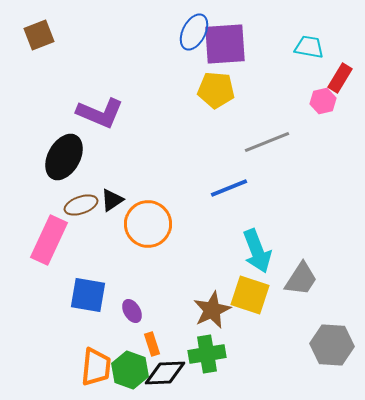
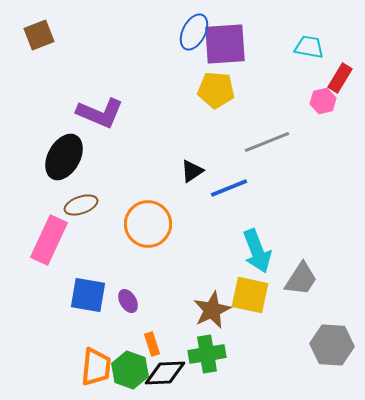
black triangle: moved 80 px right, 29 px up
yellow square: rotated 6 degrees counterclockwise
purple ellipse: moved 4 px left, 10 px up
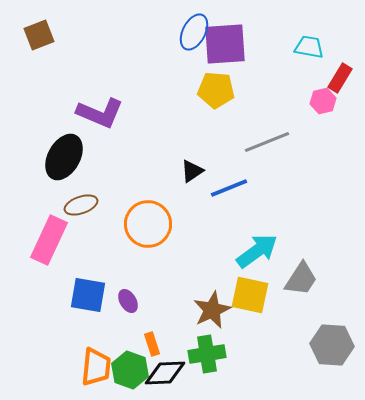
cyan arrow: rotated 105 degrees counterclockwise
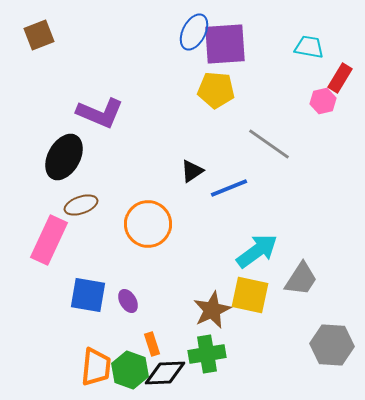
gray line: moved 2 px right, 2 px down; rotated 57 degrees clockwise
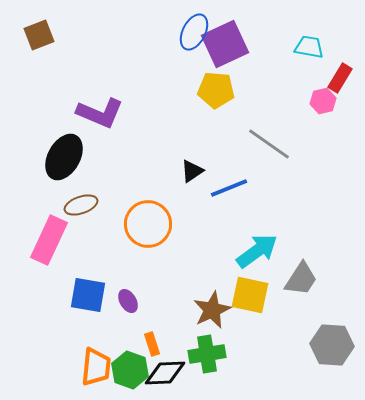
purple square: rotated 21 degrees counterclockwise
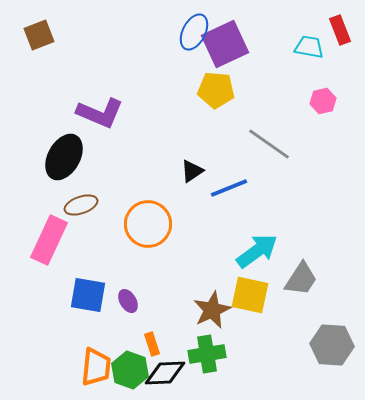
red rectangle: moved 48 px up; rotated 52 degrees counterclockwise
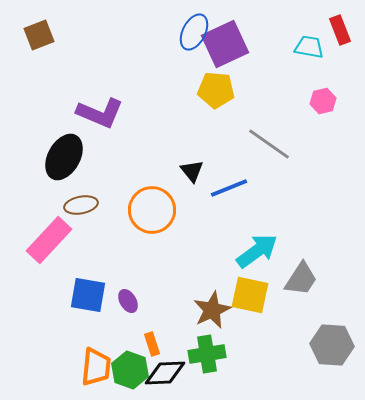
black triangle: rotated 35 degrees counterclockwise
brown ellipse: rotated 8 degrees clockwise
orange circle: moved 4 px right, 14 px up
pink rectangle: rotated 18 degrees clockwise
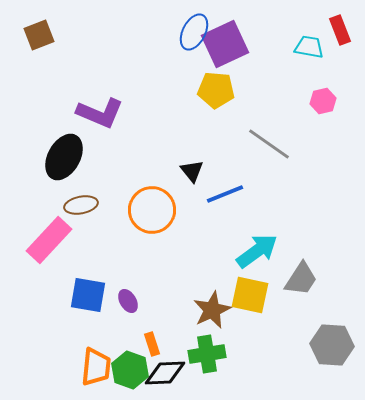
blue line: moved 4 px left, 6 px down
